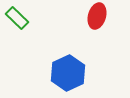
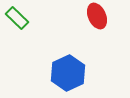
red ellipse: rotated 40 degrees counterclockwise
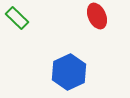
blue hexagon: moved 1 px right, 1 px up
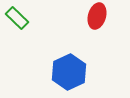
red ellipse: rotated 40 degrees clockwise
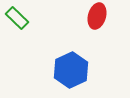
blue hexagon: moved 2 px right, 2 px up
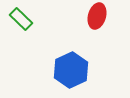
green rectangle: moved 4 px right, 1 px down
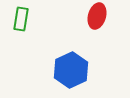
green rectangle: rotated 55 degrees clockwise
